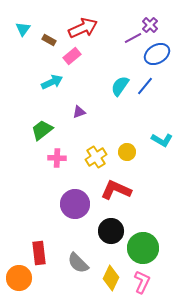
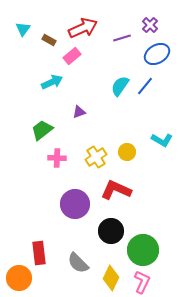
purple line: moved 11 px left; rotated 12 degrees clockwise
green circle: moved 2 px down
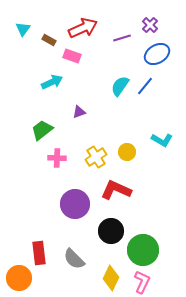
pink rectangle: rotated 60 degrees clockwise
gray semicircle: moved 4 px left, 4 px up
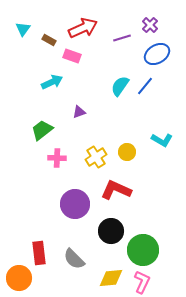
yellow diamond: rotated 60 degrees clockwise
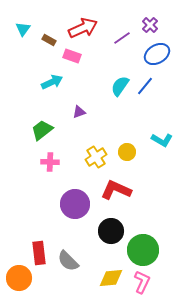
purple line: rotated 18 degrees counterclockwise
pink cross: moved 7 px left, 4 px down
gray semicircle: moved 6 px left, 2 px down
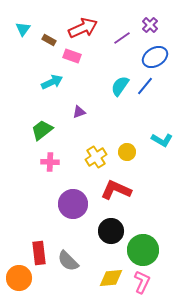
blue ellipse: moved 2 px left, 3 px down
purple circle: moved 2 px left
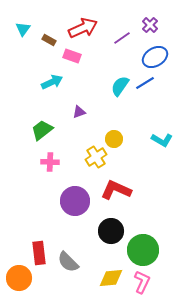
blue line: moved 3 px up; rotated 18 degrees clockwise
yellow circle: moved 13 px left, 13 px up
purple circle: moved 2 px right, 3 px up
gray semicircle: moved 1 px down
